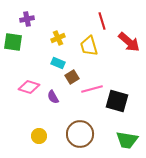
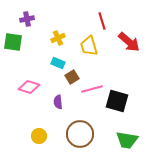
purple semicircle: moved 5 px right, 5 px down; rotated 24 degrees clockwise
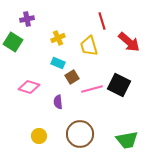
green square: rotated 24 degrees clockwise
black square: moved 2 px right, 16 px up; rotated 10 degrees clockwise
green trapezoid: rotated 20 degrees counterclockwise
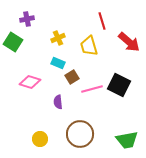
pink diamond: moved 1 px right, 5 px up
yellow circle: moved 1 px right, 3 px down
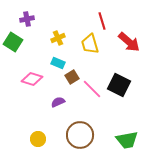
yellow trapezoid: moved 1 px right, 2 px up
pink diamond: moved 2 px right, 3 px up
pink line: rotated 60 degrees clockwise
purple semicircle: rotated 72 degrees clockwise
brown circle: moved 1 px down
yellow circle: moved 2 px left
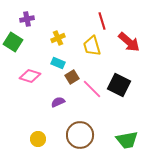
yellow trapezoid: moved 2 px right, 2 px down
pink diamond: moved 2 px left, 3 px up
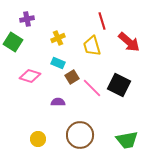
pink line: moved 1 px up
purple semicircle: rotated 24 degrees clockwise
